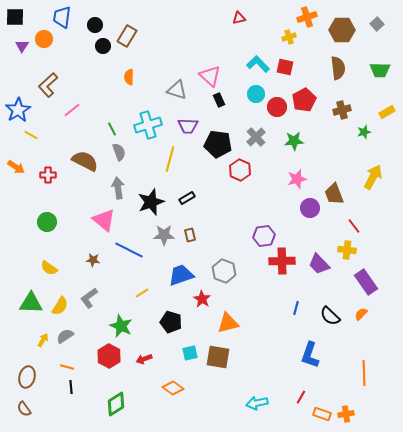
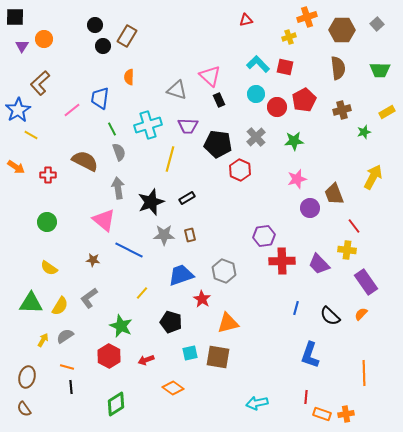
blue trapezoid at (62, 17): moved 38 px right, 81 px down
red triangle at (239, 18): moved 7 px right, 2 px down
brown L-shape at (48, 85): moved 8 px left, 2 px up
yellow line at (142, 293): rotated 16 degrees counterclockwise
red arrow at (144, 359): moved 2 px right, 1 px down
red line at (301, 397): moved 5 px right; rotated 24 degrees counterclockwise
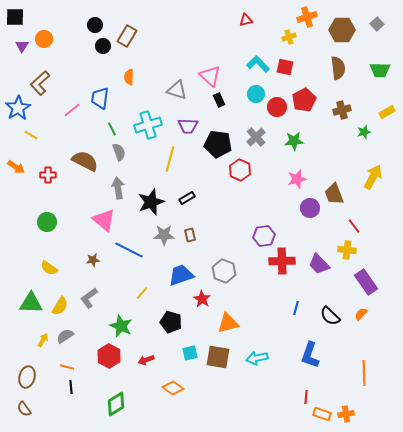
blue star at (18, 110): moved 2 px up
brown star at (93, 260): rotated 16 degrees counterclockwise
cyan arrow at (257, 403): moved 45 px up
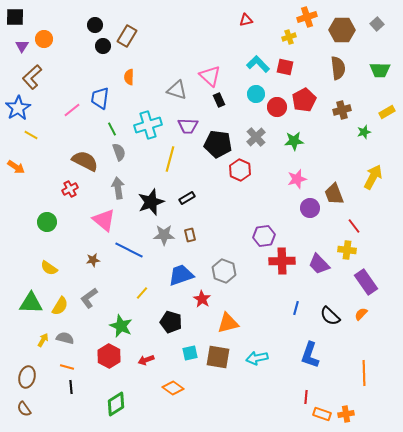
brown L-shape at (40, 83): moved 8 px left, 6 px up
red cross at (48, 175): moved 22 px right, 14 px down; rotated 28 degrees counterclockwise
gray semicircle at (65, 336): moved 2 px down; rotated 48 degrees clockwise
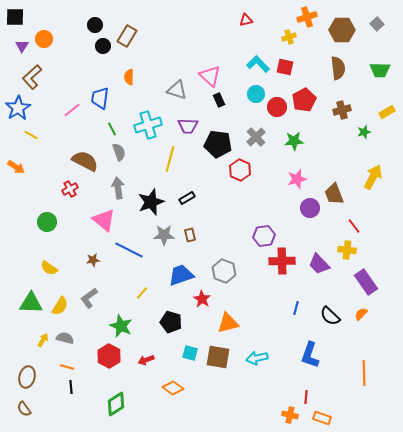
cyan square at (190, 353): rotated 28 degrees clockwise
orange rectangle at (322, 414): moved 4 px down
orange cross at (346, 414): moved 56 px left, 1 px down; rotated 21 degrees clockwise
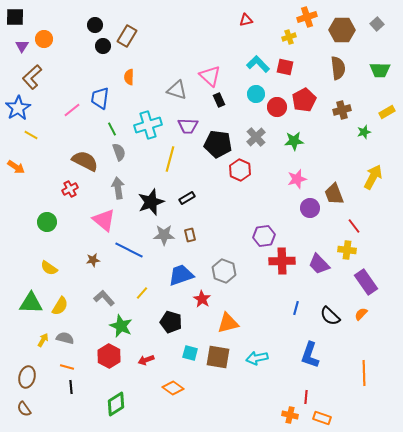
gray L-shape at (89, 298): moved 15 px right; rotated 85 degrees clockwise
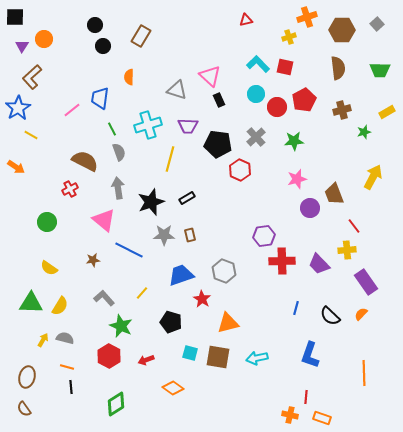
brown rectangle at (127, 36): moved 14 px right
yellow cross at (347, 250): rotated 12 degrees counterclockwise
